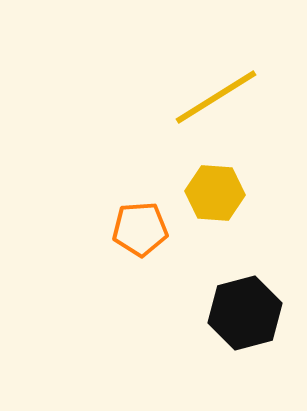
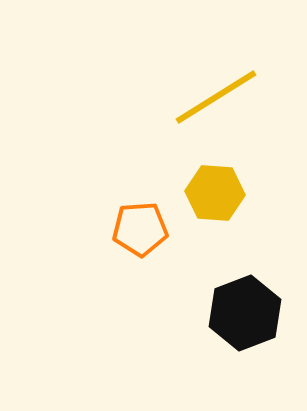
black hexagon: rotated 6 degrees counterclockwise
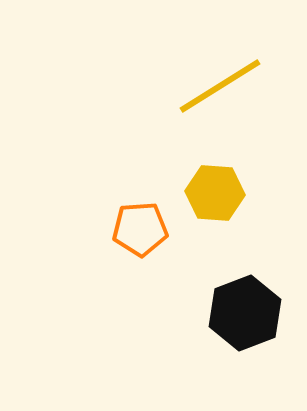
yellow line: moved 4 px right, 11 px up
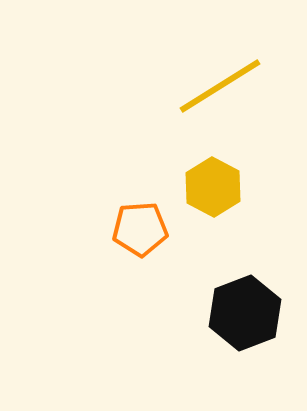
yellow hexagon: moved 2 px left, 6 px up; rotated 24 degrees clockwise
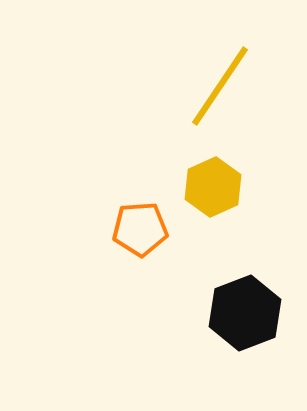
yellow line: rotated 24 degrees counterclockwise
yellow hexagon: rotated 8 degrees clockwise
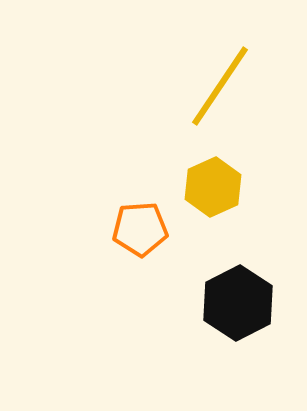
black hexagon: moved 7 px left, 10 px up; rotated 6 degrees counterclockwise
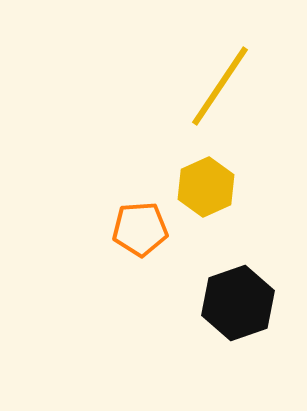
yellow hexagon: moved 7 px left
black hexagon: rotated 8 degrees clockwise
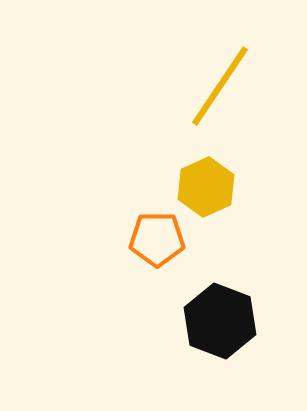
orange pentagon: moved 17 px right, 10 px down; rotated 4 degrees clockwise
black hexagon: moved 18 px left, 18 px down; rotated 20 degrees counterclockwise
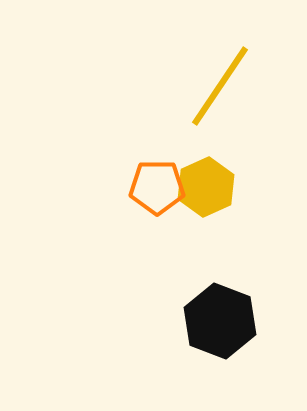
orange pentagon: moved 52 px up
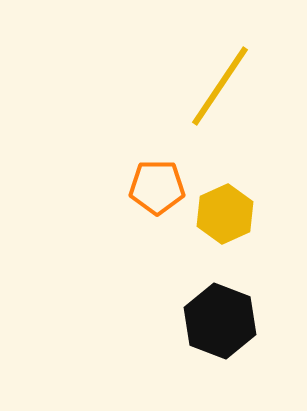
yellow hexagon: moved 19 px right, 27 px down
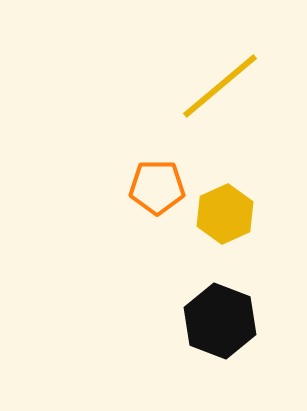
yellow line: rotated 16 degrees clockwise
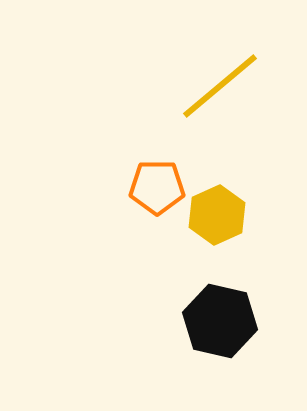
yellow hexagon: moved 8 px left, 1 px down
black hexagon: rotated 8 degrees counterclockwise
